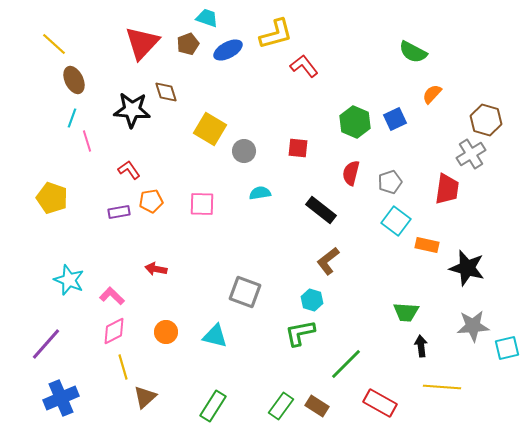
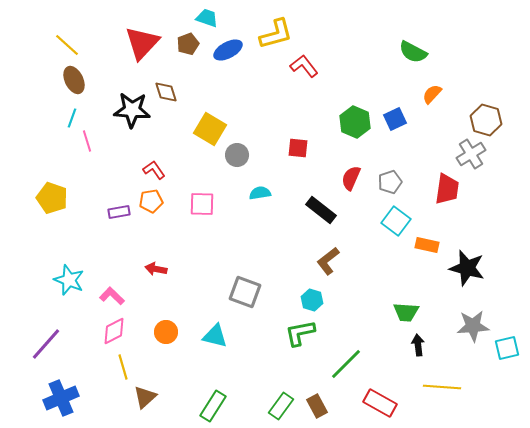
yellow line at (54, 44): moved 13 px right, 1 px down
gray circle at (244, 151): moved 7 px left, 4 px down
red L-shape at (129, 170): moved 25 px right
red semicircle at (351, 173): moved 5 px down; rotated 10 degrees clockwise
black arrow at (421, 346): moved 3 px left, 1 px up
brown rectangle at (317, 406): rotated 30 degrees clockwise
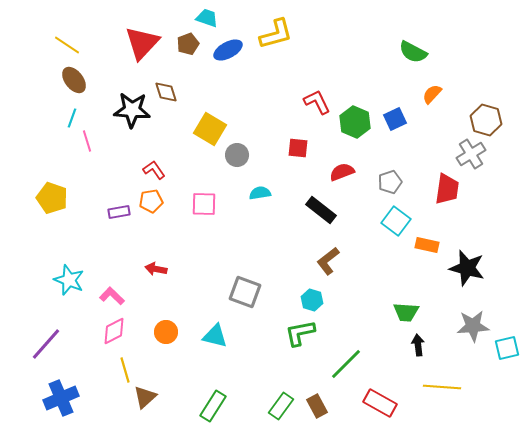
yellow line at (67, 45): rotated 8 degrees counterclockwise
red L-shape at (304, 66): moved 13 px right, 36 px down; rotated 12 degrees clockwise
brown ellipse at (74, 80): rotated 12 degrees counterclockwise
red semicircle at (351, 178): moved 9 px left, 6 px up; rotated 45 degrees clockwise
pink square at (202, 204): moved 2 px right
yellow line at (123, 367): moved 2 px right, 3 px down
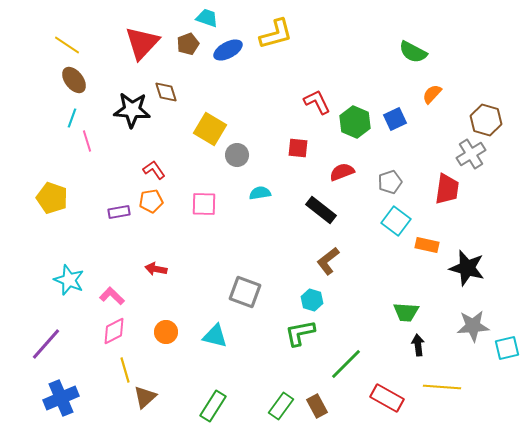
red rectangle at (380, 403): moved 7 px right, 5 px up
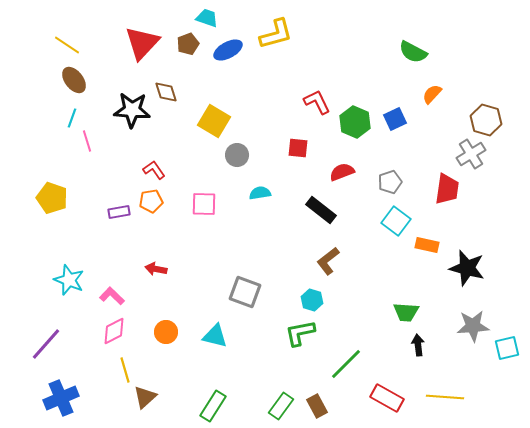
yellow square at (210, 129): moved 4 px right, 8 px up
yellow line at (442, 387): moved 3 px right, 10 px down
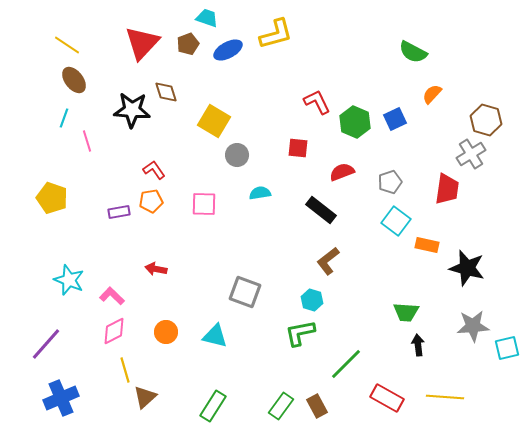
cyan line at (72, 118): moved 8 px left
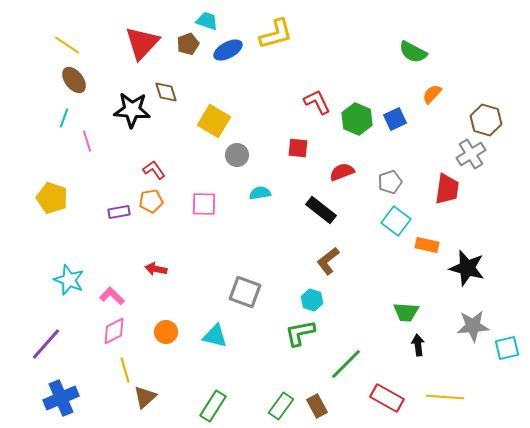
cyan trapezoid at (207, 18): moved 3 px down
green hexagon at (355, 122): moved 2 px right, 3 px up
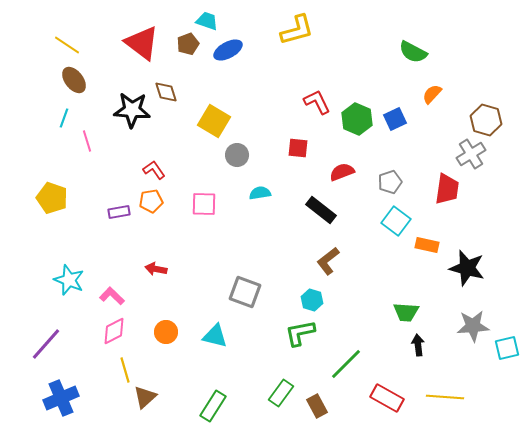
yellow L-shape at (276, 34): moved 21 px right, 4 px up
red triangle at (142, 43): rotated 36 degrees counterclockwise
green rectangle at (281, 406): moved 13 px up
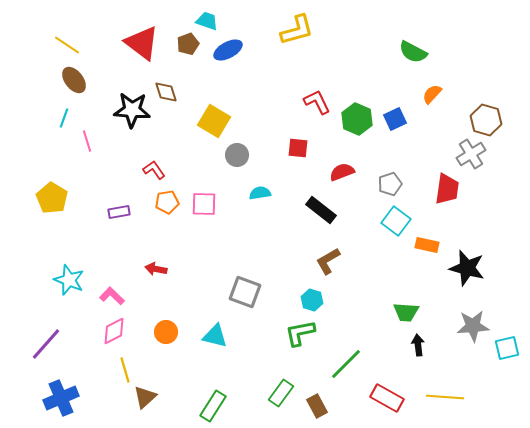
gray pentagon at (390, 182): moved 2 px down
yellow pentagon at (52, 198): rotated 12 degrees clockwise
orange pentagon at (151, 201): moved 16 px right, 1 px down
brown L-shape at (328, 261): rotated 8 degrees clockwise
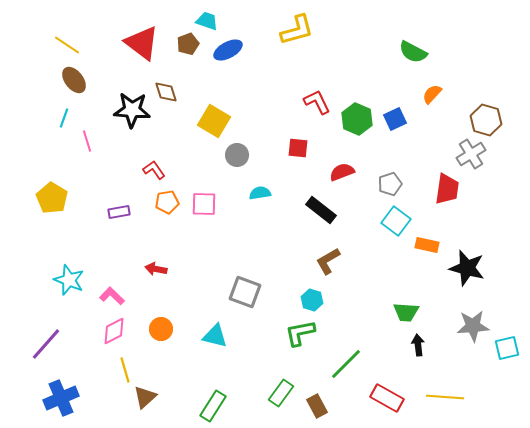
orange circle at (166, 332): moved 5 px left, 3 px up
